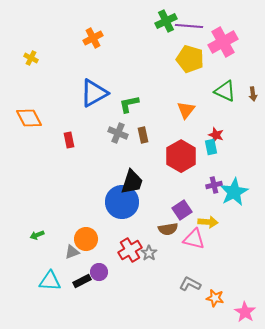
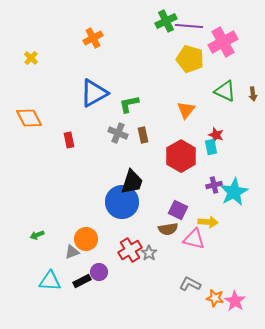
yellow cross: rotated 16 degrees clockwise
purple square: moved 4 px left; rotated 30 degrees counterclockwise
pink star: moved 10 px left, 11 px up
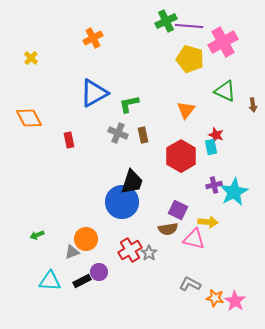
brown arrow: moved 11 px down
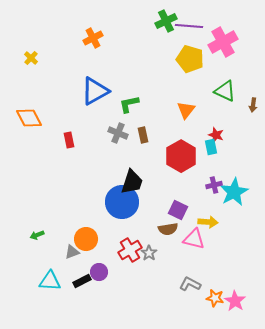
blue triangle: moved 1 px right, 2 px up
brown arrow: rotated 16 degrees clockwise
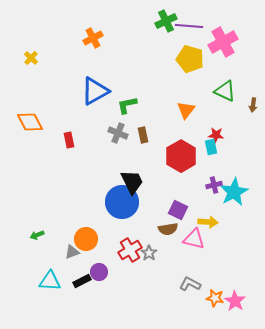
green L-shape: moved 2 px left, 1 px down
orange diamond: moved 1 px right, 4 px down
red star: rotated 14 degrees counterclockwise
black trapezoid: rotated 44 degrees counterclockwise
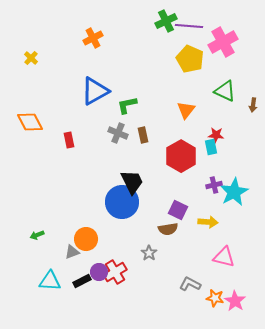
yellow pentagon: rotated 8 degrees clockwise
pink triangle: moved 30 px right, 18 px down
red cross: moved 15 px left, 22 px down
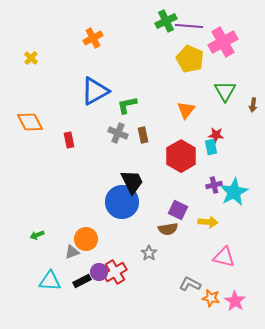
green triangle: rotated 35 degrees clockwise
orange star: moved 4 px left
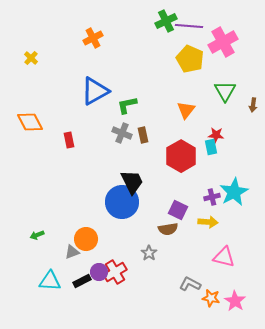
gray cross: moved 4 px right
purple cross: moved 2 px left, 12 px down
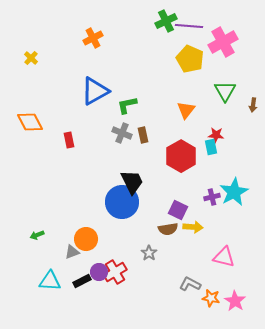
yellow arrow: moved 15 px left, 5 px down
